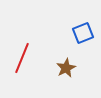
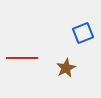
red line: rotated 68 degrees clockwise
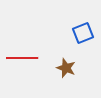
brown star: rotated 24 degrees counterclockwise
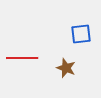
blue square: moved 2 px left, 1 px down; rotated 15 degrees clockwise
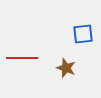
blue square: moved 2 px right
